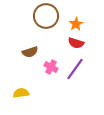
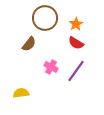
brown circle: moved 1 px left, 2 px down
red semicircle: rotated 14 degrees clockwise
brown semicircle: moved 1 px left, 8 px up; rotated 35 degrees counterclockwise
purple line: moved 1 px right, 2 px down
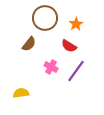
red semicircle: moved 7 px left, 3 px down
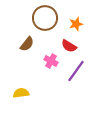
orange star: rotated 16 degrees clockwise
brown semicircle: moved 2 px left
pink cross: moved 6 px up
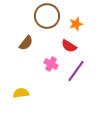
brown circle: moved 2 px right, 2 px up
brown semicircle: moved 1 px left, 1 px up
pink cross: moved 3 px down
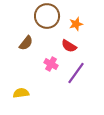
purple line: moved 2 px down
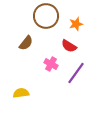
brown circle: moved 1 px left
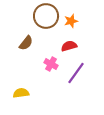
orange star: moved 5 px left, 3 px up
red semicircle: rotated 133 degrees clockwise
